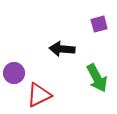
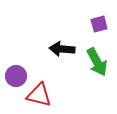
purple circle: moved 2 px right, 3 px down
green arrow: moved 16 px up
red triangle: rotated 40 degrees clockwise
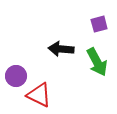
black arrow: moved 1 px left
red triangle: rotated 12 degrees clockwise
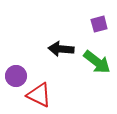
green arrow: rotated 24 degrees counterclockwise
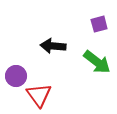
black arrow: moved 8 px left, 3 px up
red triangle: rotated 28 degrees clockwise
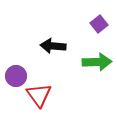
purple square: rotated 24 degrees counterclockwise
green arrow: rotated 40 degrees counterclockwise
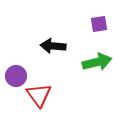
purple square: rotated 30 degrees clockwise
green arrow: rotated 12 degrees counterclockwise
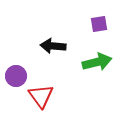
red triangle: moved 2 px right, 1 px down
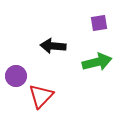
purple square: moved 1 px up
red triangle: rotated 20 degrees clockwise
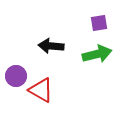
black arrow: moved 2 px left
green arrow: moved 8 px up
red triangle: moved 6 px up; rotated 44 degrees counterclockwise
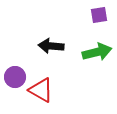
purple square: moved 8 px up
green arrow: moved 2 px up
purple circle: moved 1 px left, 1 px down
